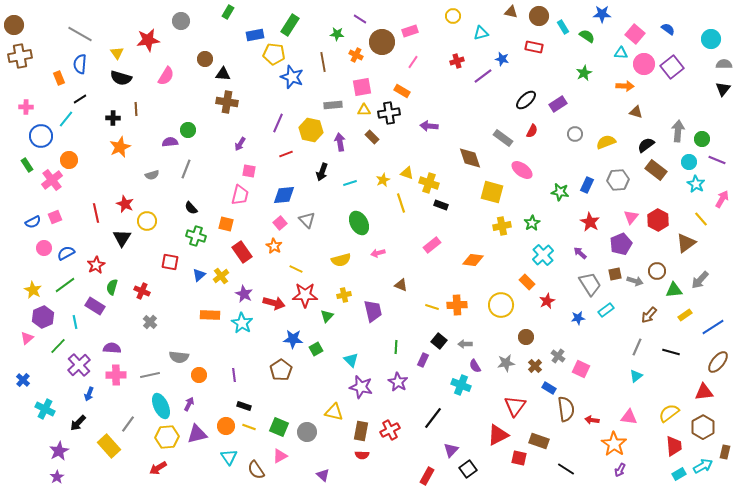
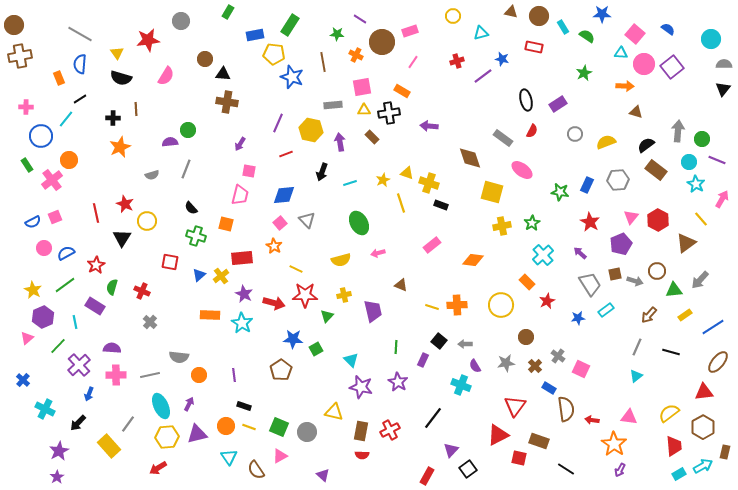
black ellipse at (526, 100): rotated 60 degrees counterclockwise
red rectangle at (242, 252): moved 6 px down; rotated 60 degrees counterclockwise
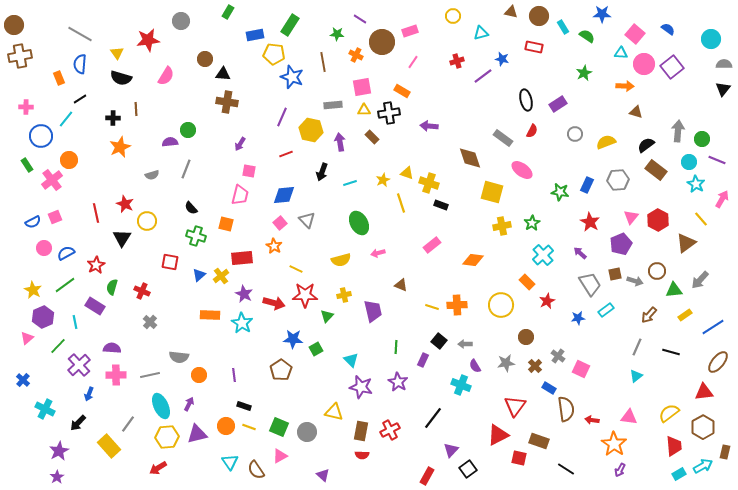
purple line at (278, 123): moved 4 px right, 6 px up
cyan triangle at (229, 457): moved 1 px right, 5 px down
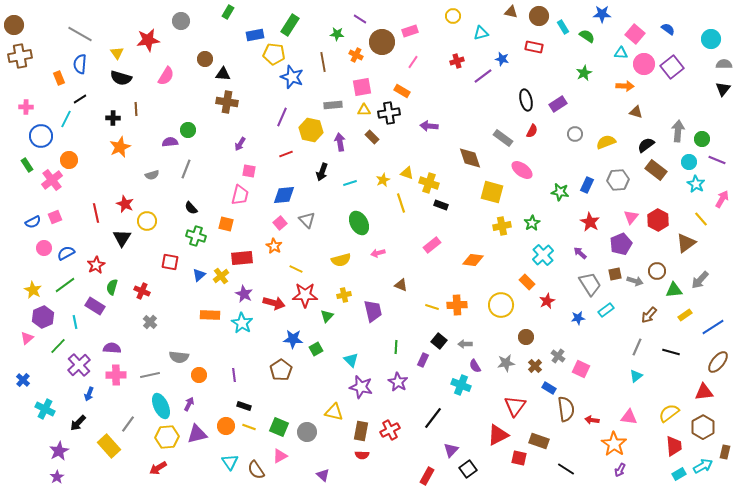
cyan line at (66, 119): rotated 12 degrees counterclockwise
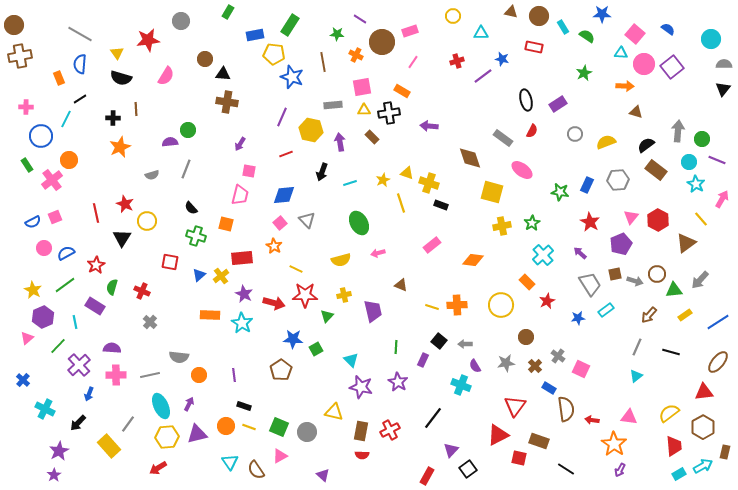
cyan triangle at (481, 33): rotated 14 degrees clockwise
brown circle at (657, 271): moved 3 px down
blue line at (713, 327): moved 5 px right, 5 px up
purple star at (57, 477): moved 3 px left, 2 px up
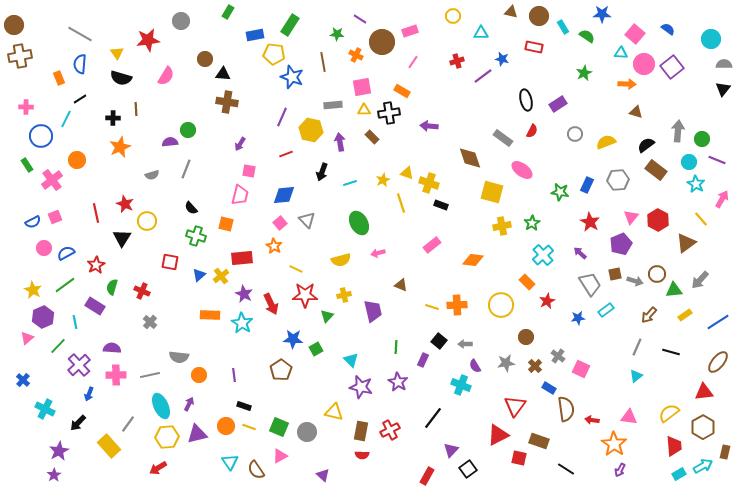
orange arrow at (625, 86): moved 2 px right, 2 px up
orange circle at (69, 160): moved 8 px right
red arrow at (274, 303): moved 3 px left, 1 px down; rotated 50 degrees clockwise
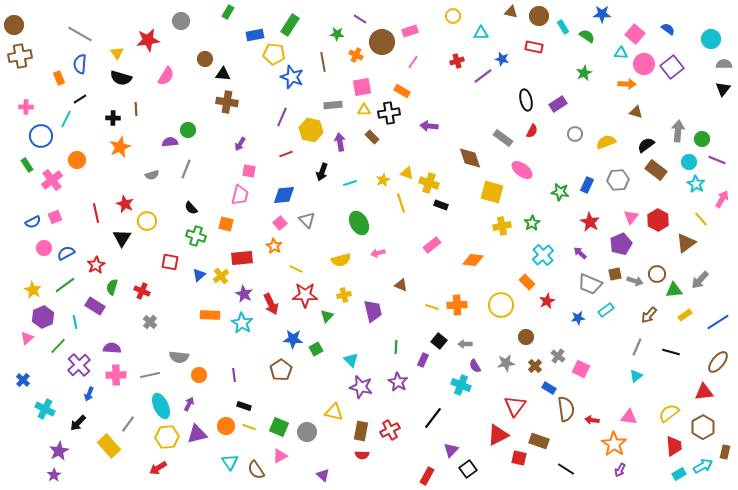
gray trapezoid at (590, 284): rotated 145 degrees clockwise
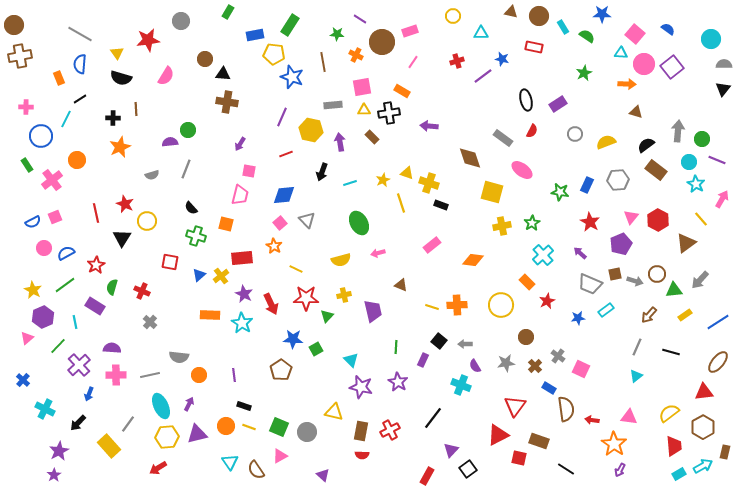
red star at (305, 295): moved 1 px right, 3 px down
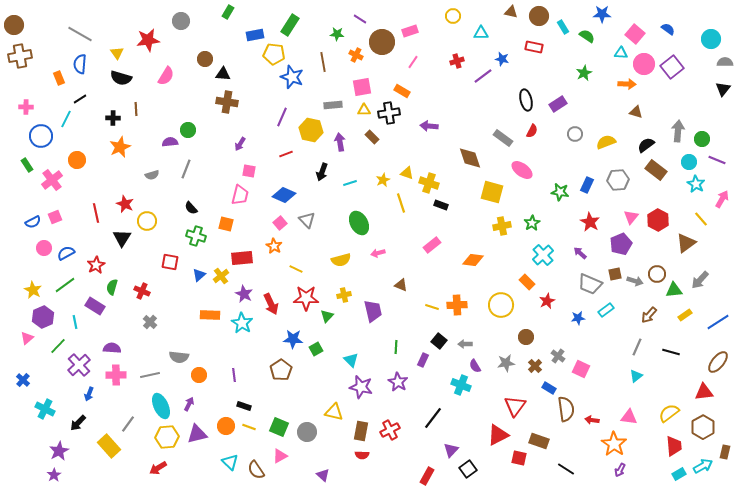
gray semicircle at (724, 64): moved 1 px right, 2 px up
blue diamond at (284, 195): rotated 30 degrees clockwise
cyan triangle at (230, 462): rotated 12 degrees counterclockwise
